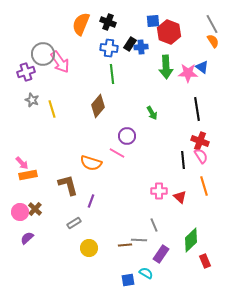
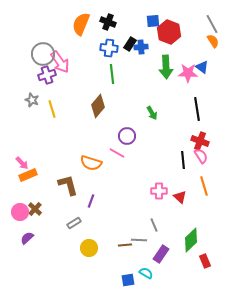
purple cross at (26, 72): moved 21 px right, 3 px down
orange rectangle at (28, 175): rotated 12 degrees counterclockwise
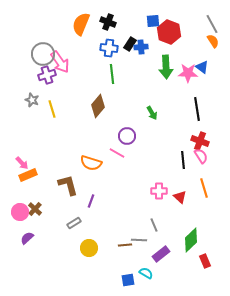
orange line at (204, 186): moved 2 px down
purple rectangle at (161, 254): rotated 18 degrees clockwise
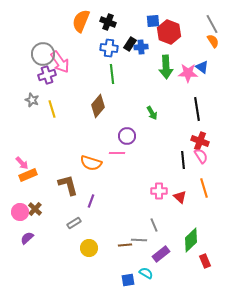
orange semicircle at (81, 24): moved 3 px up
pink line at (117, 153): rotated 28 degrees counterclockwise
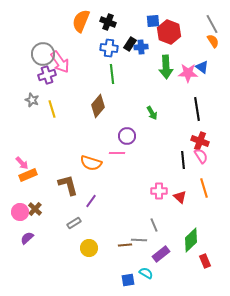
purple line at (91, 201): rotated 16 degrees clockwise
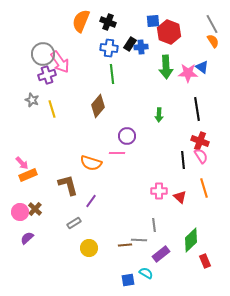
green arrow at (152, 113): moved 7 px right, 2 px down; rotated 32 degrees clockwise
gray line at (154, 225): rotated 16 degrees clockwise
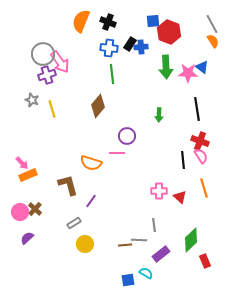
yellow circle at (89, 248): moved 4 px left, 4 px up
